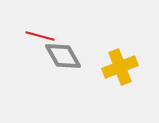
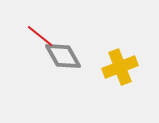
red line: rotated 24 degrees clockwise
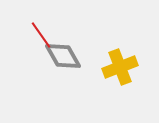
red line: moved 1 px right, 1 px up; rotated 16 degrees clockwise
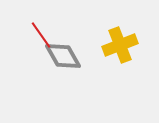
yellow cross: moved 22 px up
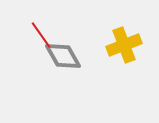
yellow cross: moved 4 px right
